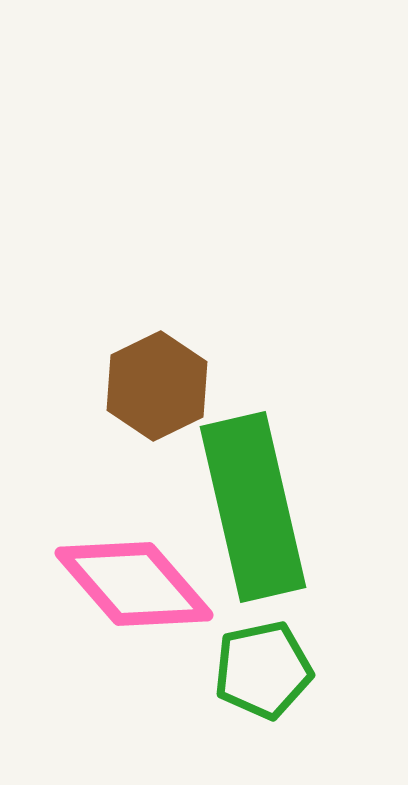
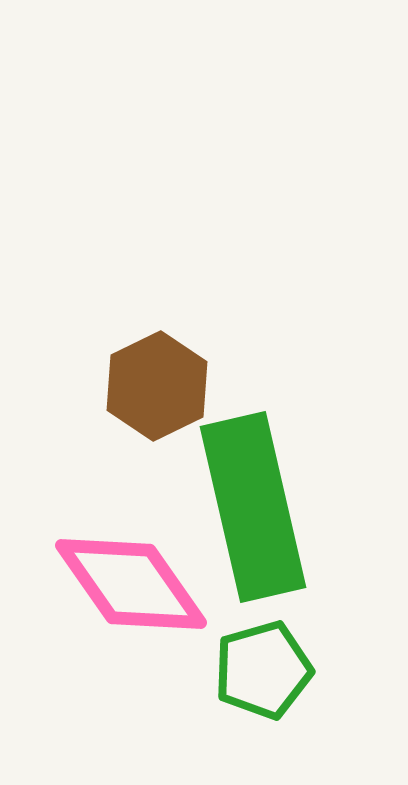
pink diamond: moved 3 px left; rotated 6 degrees clockwise
green pentagon: rotated 4 degrees counterclockwise
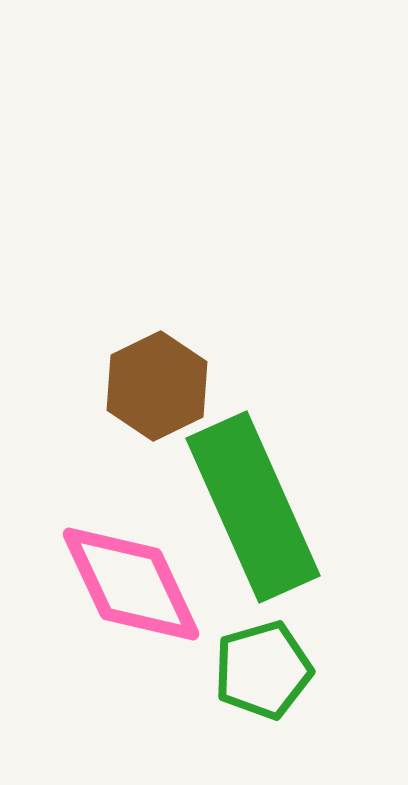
green rectangle: rotated 11 degrees counterclockwise
pink diamond: rotated 10 degrees clockwise
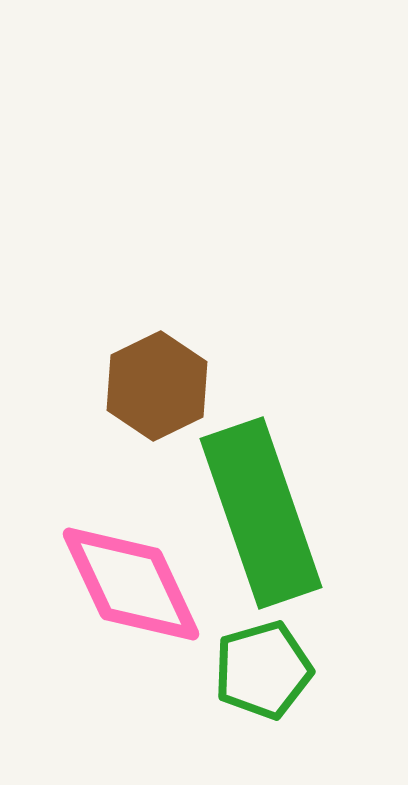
green rectangle: moved 8 px right, 6 px down; rotated 5 degrees clockwise
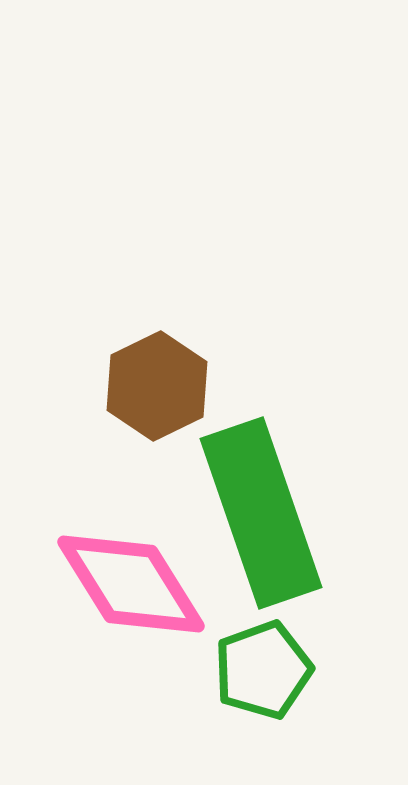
pink diamond: rotated 7 degrees counterclockwise
green pentagon: rotated 4 degrees counterclockwise
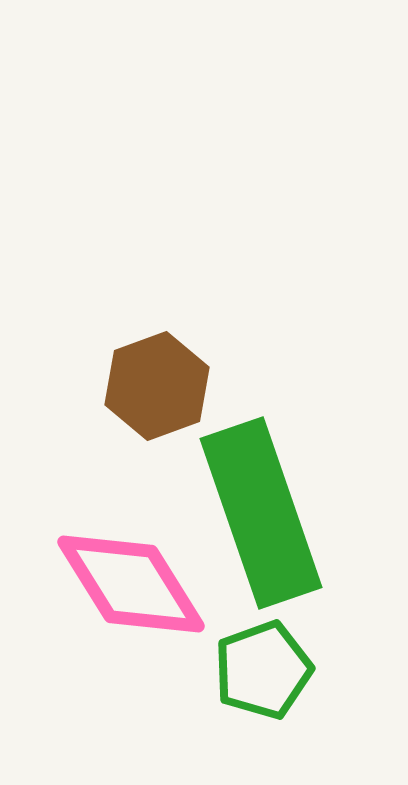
brown hexagon: rotated 6 degrees clockwise
